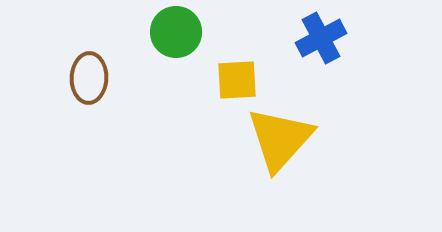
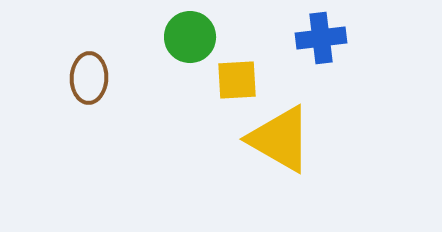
green circle: moved 14 px right, 5 px down
blue cross: rotated 21 degrees clockwise
yellow triangle: rotated 42 degrees counterclockwise
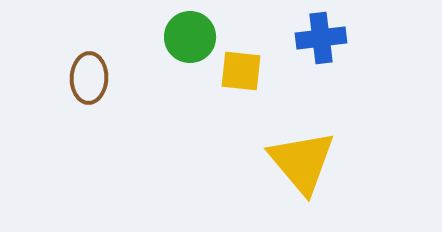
yellow square: moved 4 px right, 9 px up; rotated 9 degrees clockwise
yellow triangle: moved 22 px right, 23 px down; rotated 20 degrees clockwise
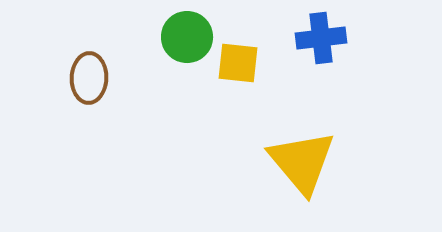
green circle: moved 3 px left
yellow square: moved 3 px left, 8 px up
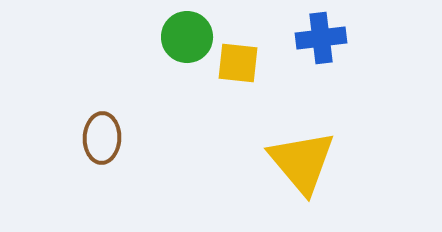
brown ellipse: moved 13 px right, 60 px down
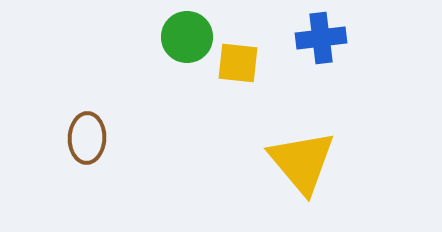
brown ellipse: moved 15 px left
